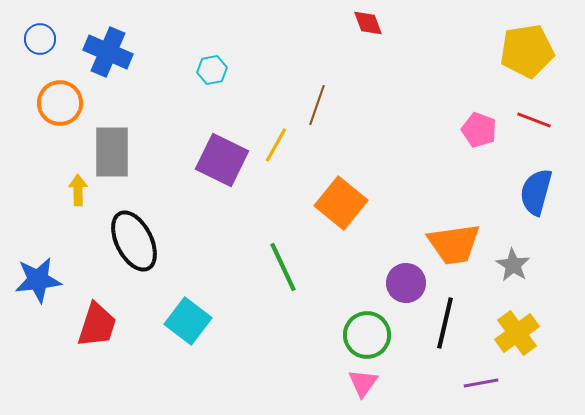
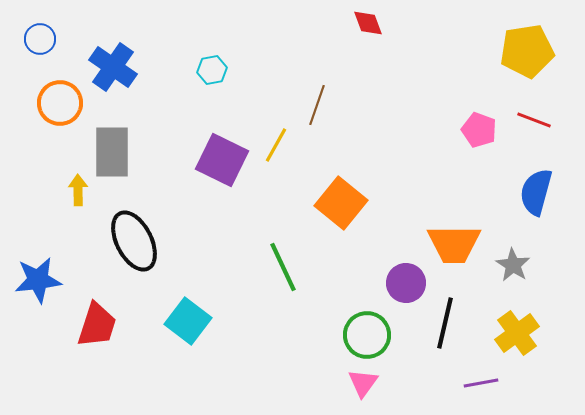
blue cross: moved 5 px right, 15 px down; rotated 12 degrees clockwise
orange trapezoid: rotated 8 degrees clockwise
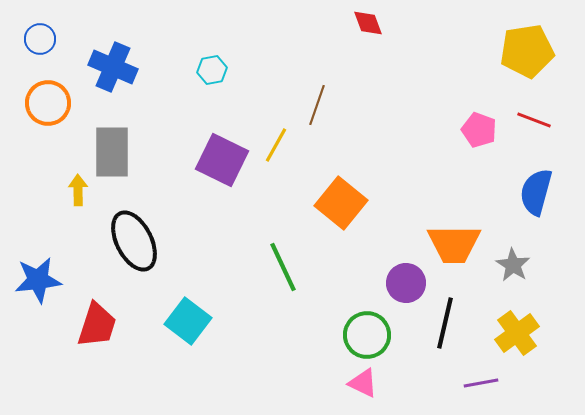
blue cross: rotated 12 degrees counterclockwise
orange circle: moved 12 px left
pink triangle: rotated 40 degrees counterclockwise
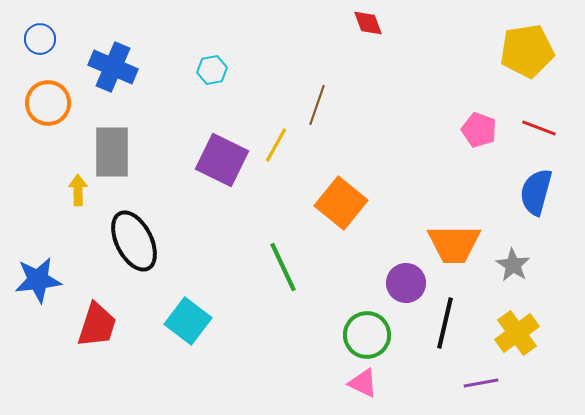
red line: moved 5 px right, 8 px down
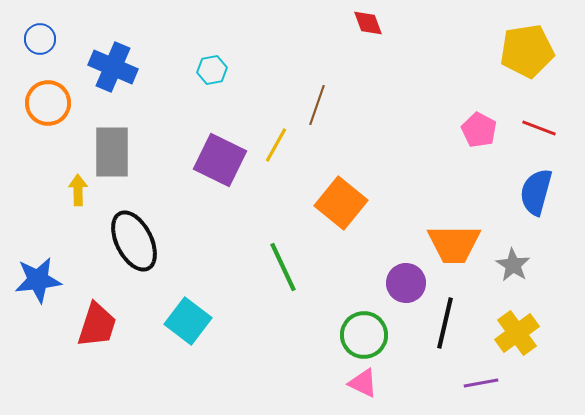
pink pentagon: rotated 8 degrees clockwise
purple square: moved 2 px left
green circle: moved 3 px left
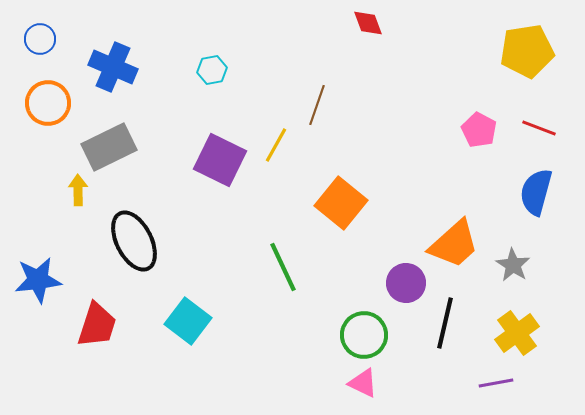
gray rectangle: moved 3 px left, 5 px up; rotated 64 degrees clockwise
orange trapezoid: rotated 42 degrees counterclockwise
purple line: moved 15 px right
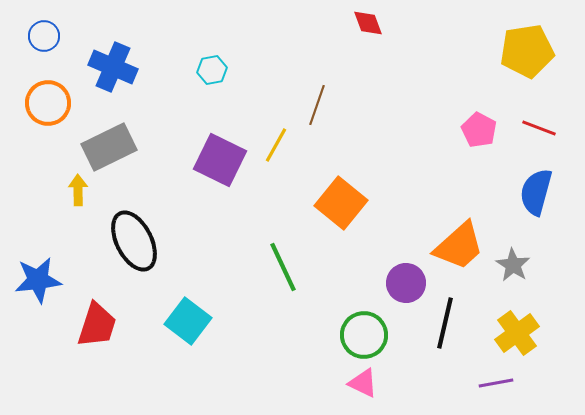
blue circle: moved 4 px right, 3 px up
orange trapezoid: moved 5 px right, 2 px down
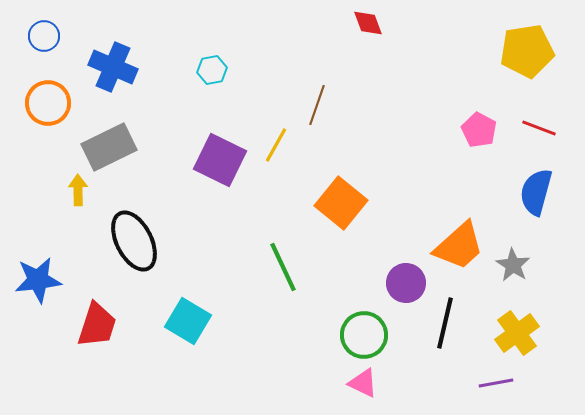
cyan square: rotated 6 degrees counterclockwise
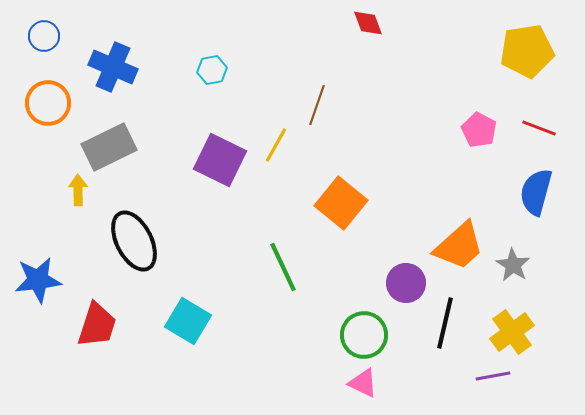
yellow cross: moved 5 px left, 1 px up
purple line: moved 3 px left, 7 px up
